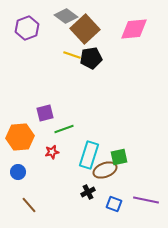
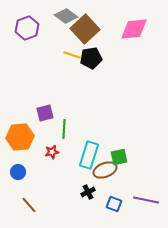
green line: rotated 66 degrees counterclockwise
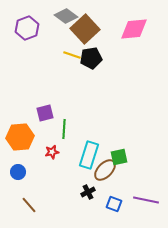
brown ellipse: rotated 25 degrees counterclockwise
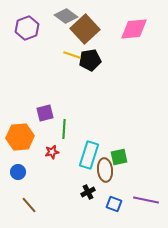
black pentagon: moved 1 px left, 2 px down
brown ellipse: rotated 50 degrees counterclockwise
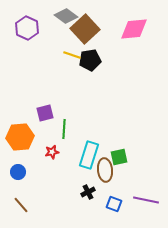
purple hexagon: rotated 15 degrees counterclockwise
brown line: moved 8 px left
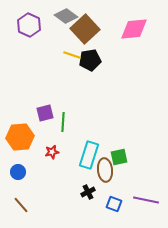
purple hexagon: moved 2 px right, 3 px up
green line: moved 1 px left, 7 px up
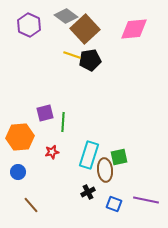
brown line: moved 10 px right
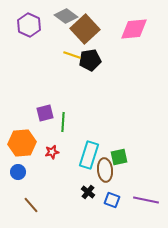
orange hexagon: moved 2 px right, 6 px down
black cross: rotated 24 degrees counterclockwise
blue square: moved 2 px left, 4 px up
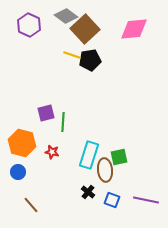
purple square: moved 1 px right
orange hexagon: rotated 20 degrees clockwise
red star: rotated 24 degrees clockwise
